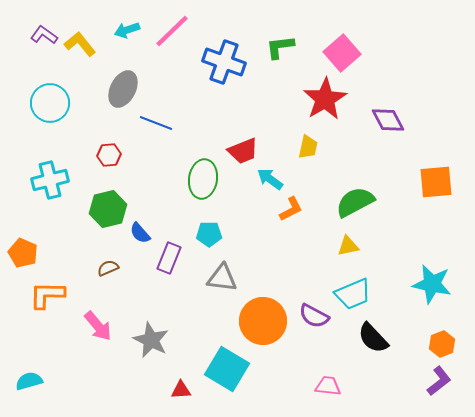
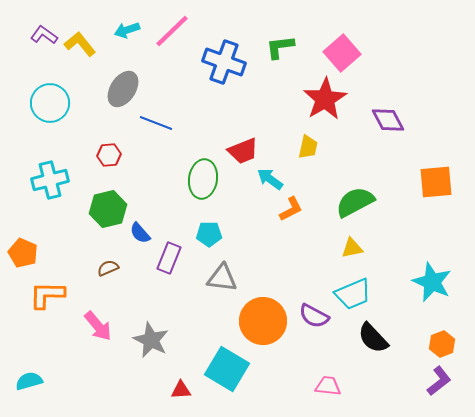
gray ellipse at (123, 89): rotated 6 degrees clockwise
yellow triangle at (348, 246): moved 4 px right, 2 px down
cyan star at (432, 284): moved 2 px up; rotated 12 degrees clockwise
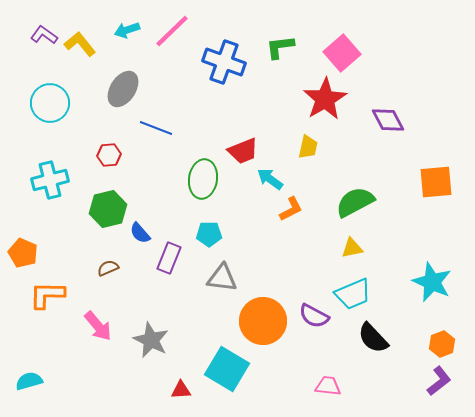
blue line at (156, 123): moved 5 px down
